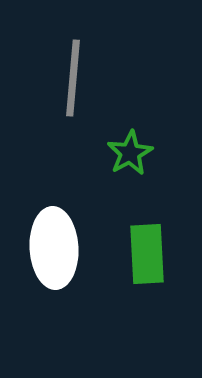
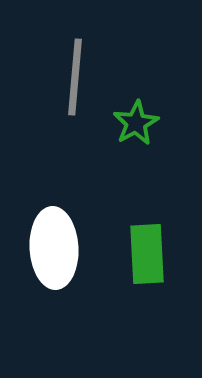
gray line: moved 2 px right, 1 px up
green star: moved 6 px right, 30 px up
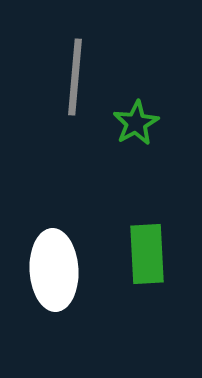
white ellipse: moved 22 px down
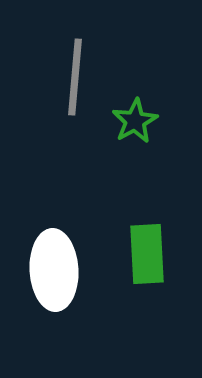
green star: moved 1 px left, 2 px up
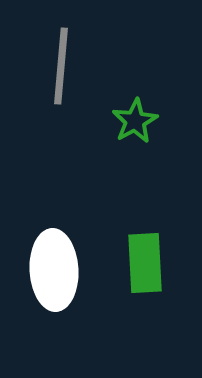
gray line: moved 14 px left, 11 px up
green rectangle: moved 2 px left, 9 px down
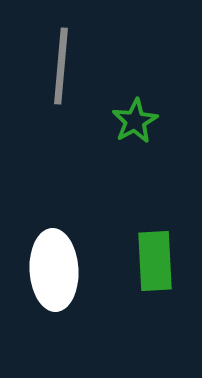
green rectangle: moved 10 px right, 2 px up
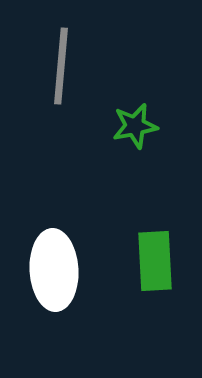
green star: moved 5 px down; rotated 18 degrees clockwise
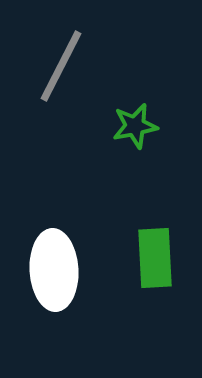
gray line: rotated 22 degrees clockwise
green rectangle: moved 3 px up
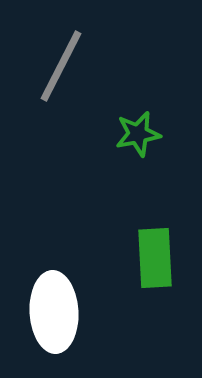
green star: moved 3 px right, 8 px down
white ellipse: moved 42 px down
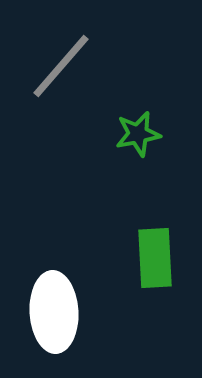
gray line: rotated 14 degrees clockwise
